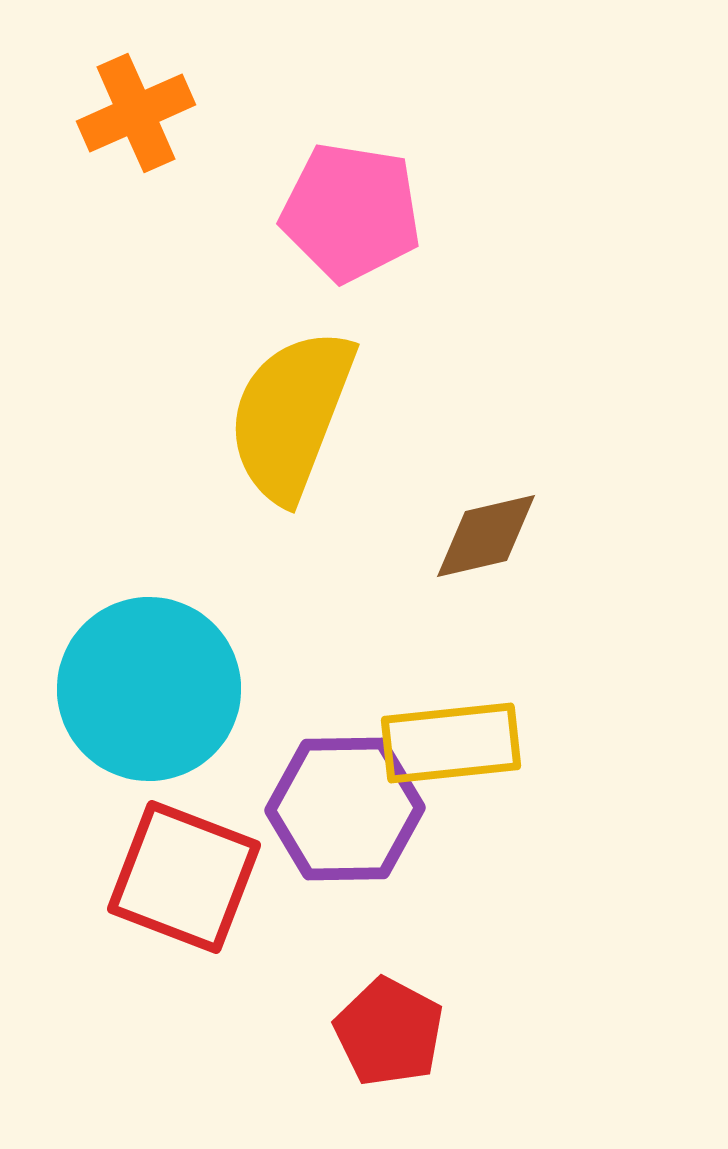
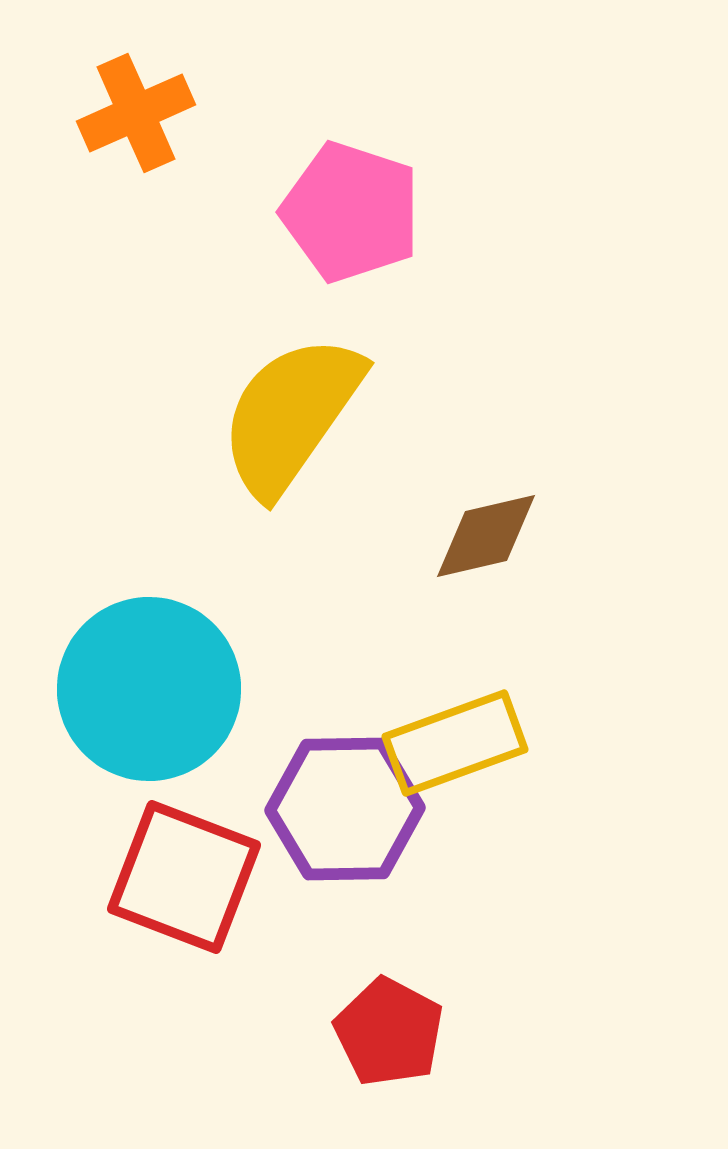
pink pentagon: rotated 9 degrees clockwise
yellow semicircle: rotated 14 degrees clockwise
yellow rectangle: moved 4 px right; rotated 14 degrees counterclockwise
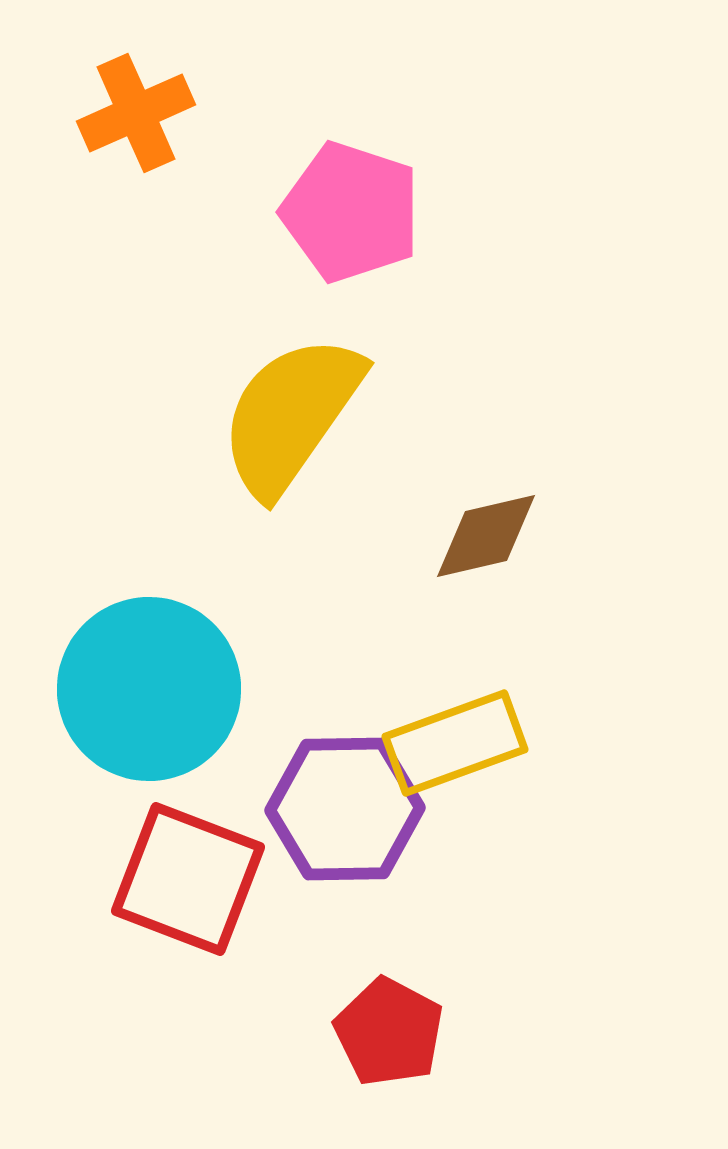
red square: moved 4 px right, 2 px down
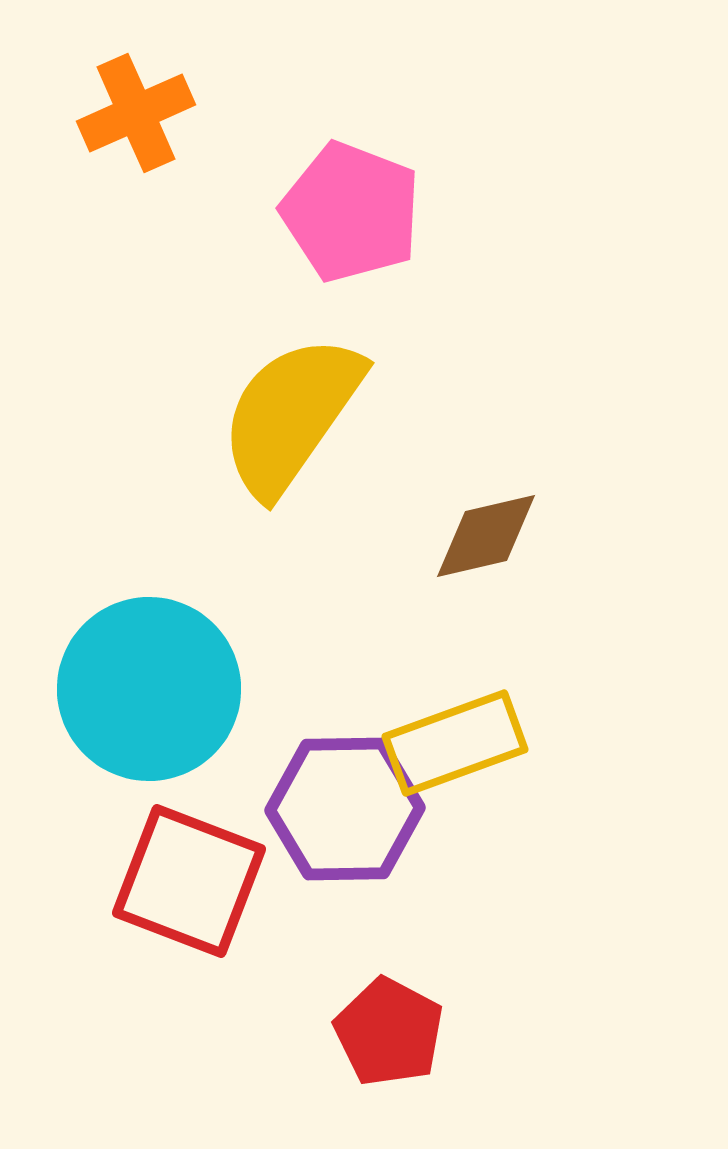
pink pentagon: rotated 3 degrees clockwise
red square: moved 1 px right, 2 px down
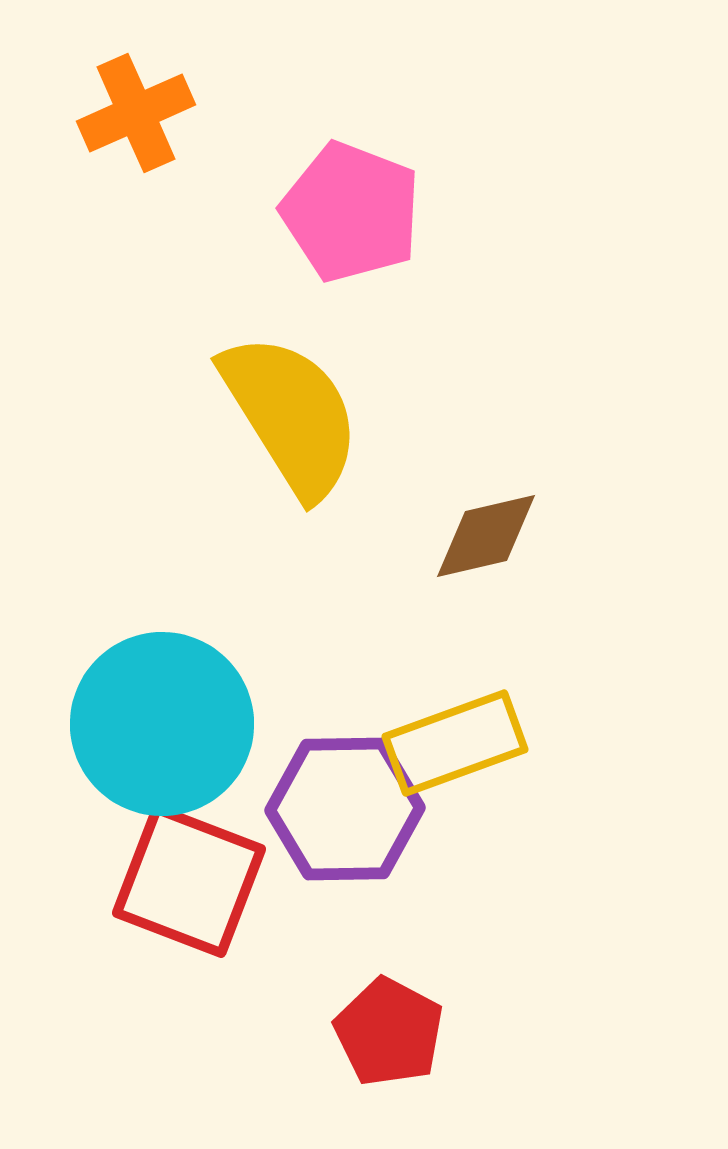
yellow semicircle: rotated 113 degrees clockwise
cyan circle: moved 13 px right, 35 px down
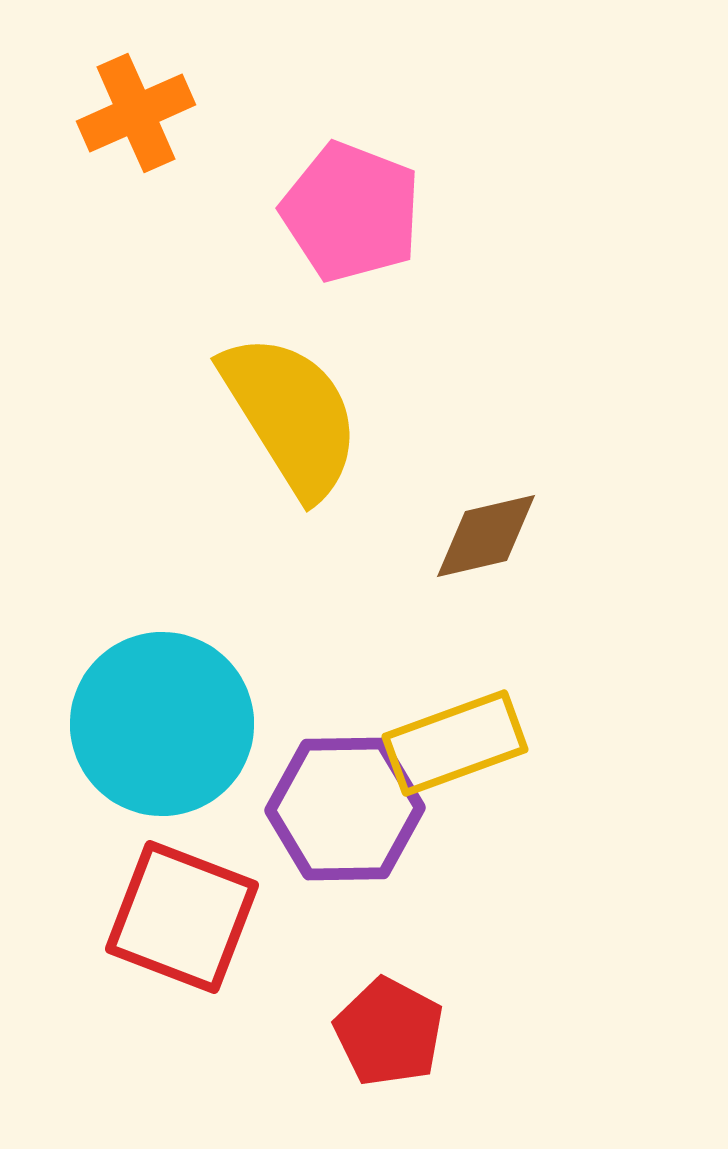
red square: moved 7 px left, 36 px down
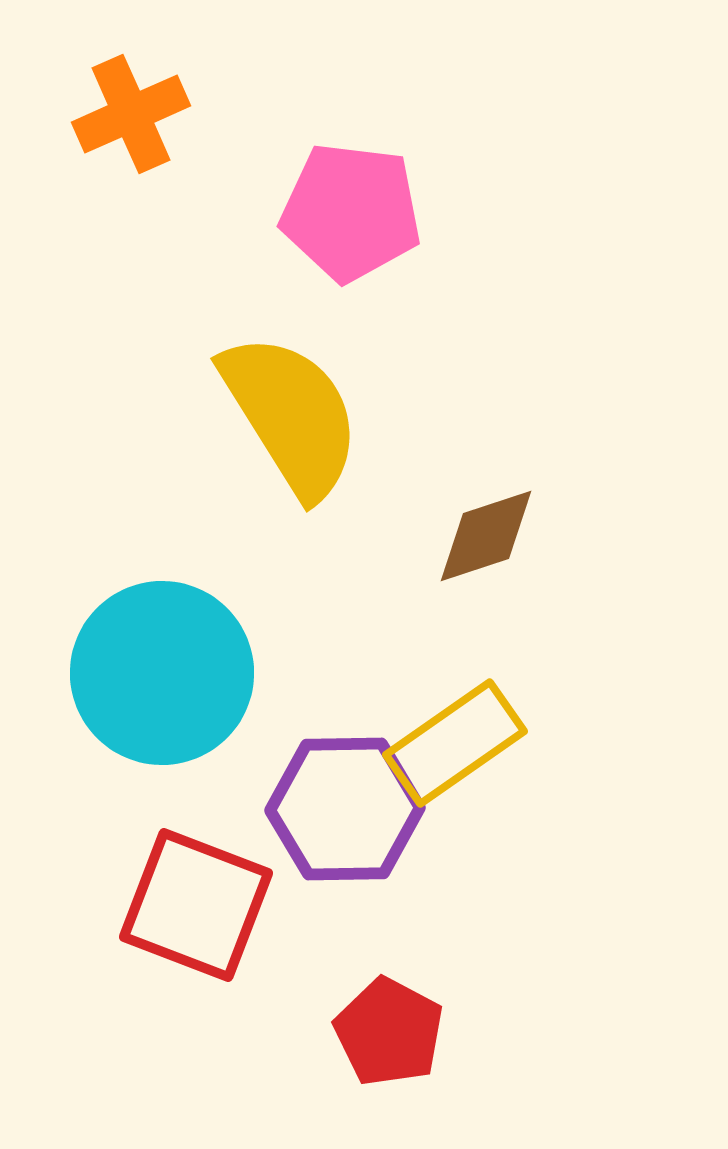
orange cross: moved 5 px left, 1 px down
pink pentagon: rotated 14 degrees counterclockwise
brown diamond: rotated 5 degrees counterclockwise
cyan circle: moved 51 px up
yellow rectangle: rotated 15 degrees counterclockwise
red square: moved 14 px right, 12 px up
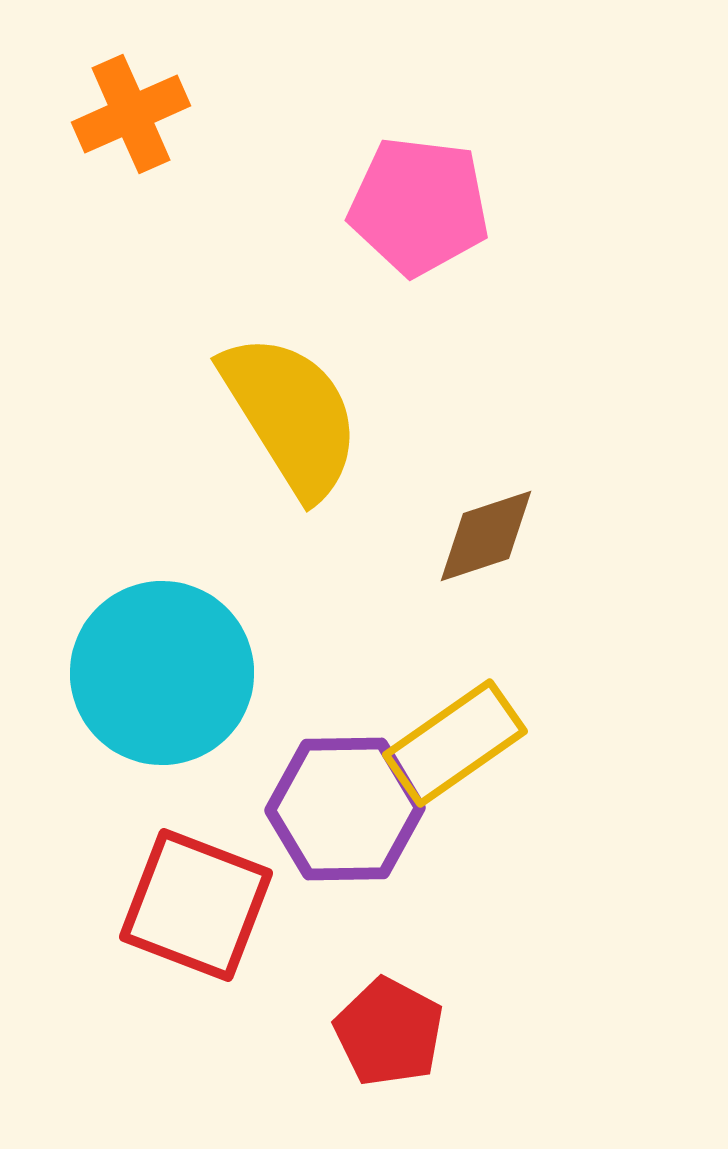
pink pentagon: moved 68 px right, 6 px up
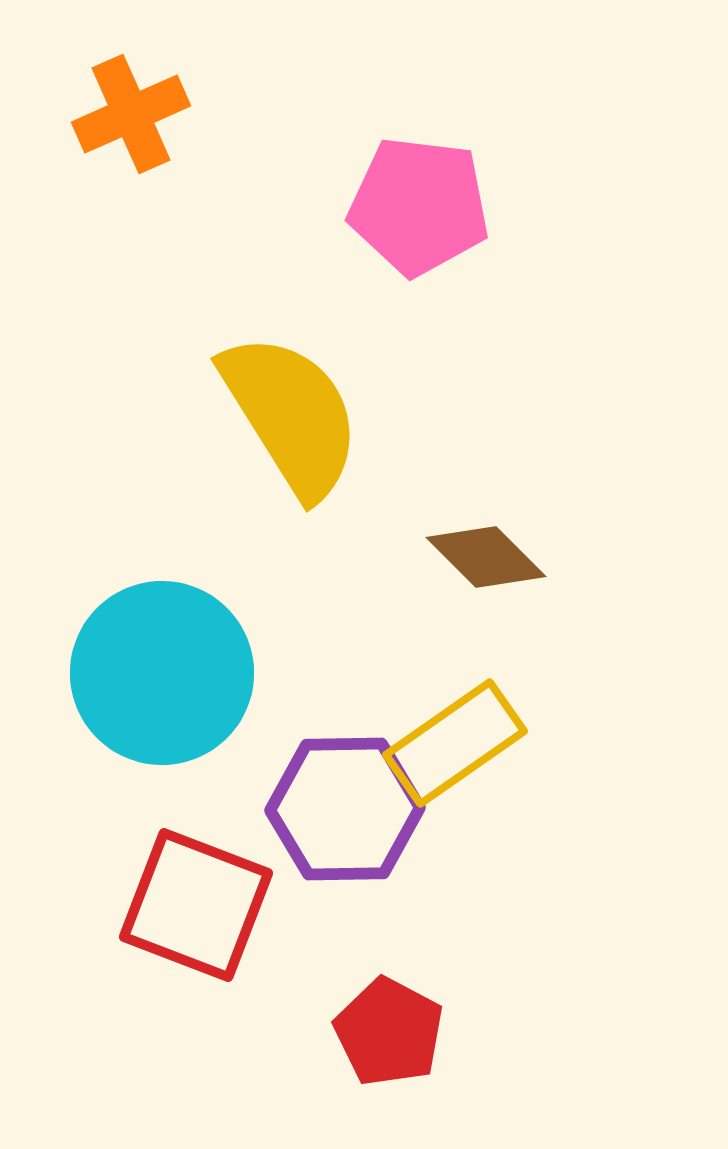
brown diamond: moved 21 px down; rotated 63 degrees clockwise
